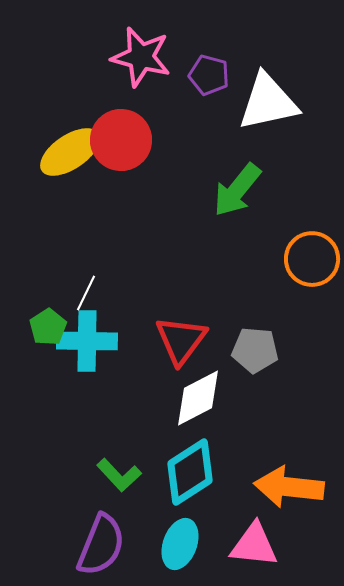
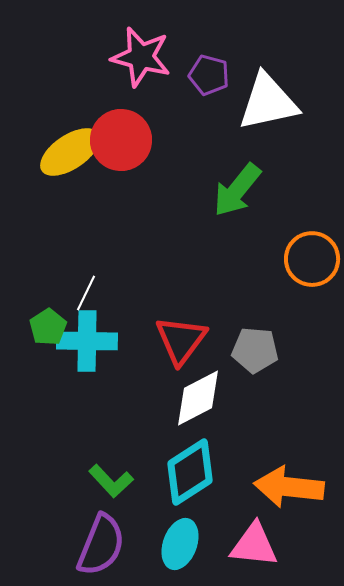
green L-shape: moved 8 px left, 6 px down
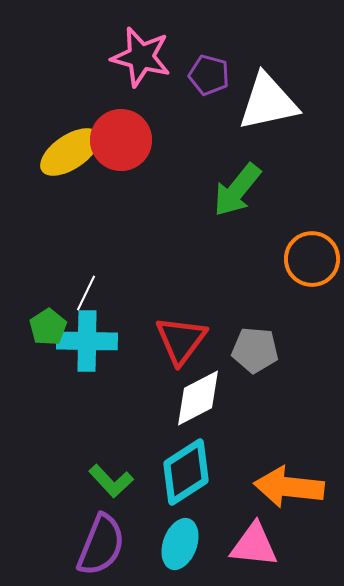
cyan diamond: moved 4 px left
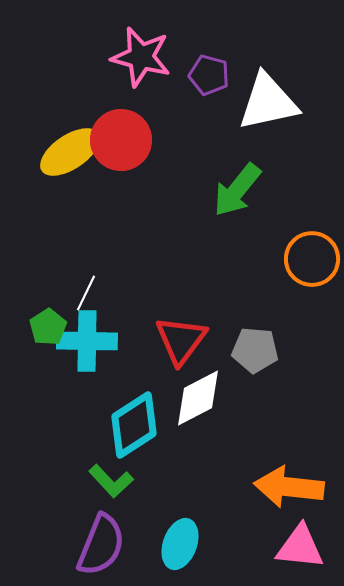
cyan diamond: moved 52 px left, 47 px up
pink triangle: moved 46 px right, 2 px down
